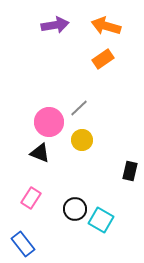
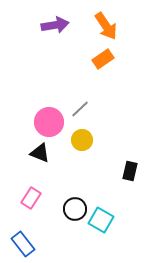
orange arrow: rotated 140 degrees counterclockwise
gray line: moved 1 px right, 1 px down
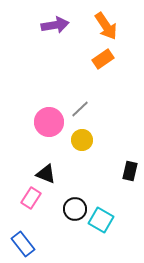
black triangle: moved 6 px right, 21 px down
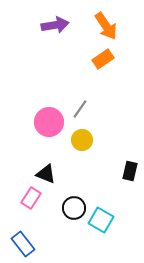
gray line: rotated 12 degrees counterclockwise
black circle: moved 1 px left, 1 px up
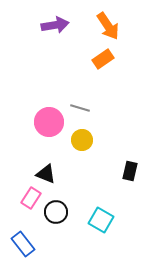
orange arrow: moved 2 px right
gray line: moved 1 px up; rotated 72 degrees clockwise
black circle: moved 18 px left, 4 px down
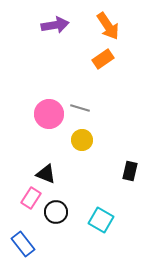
pink circle: moved 8 px up
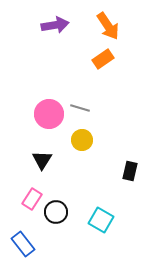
black triangle: moved 4 px left, 14 px up; rotated 40 degrees clockwise
pink rectangle: moved 1 px right, 1 px down
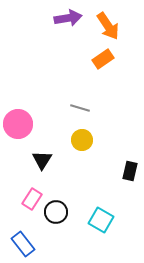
purple arrow: moved 13 px right, 7 px up
pink circle: moved 31 px left, 10 px down
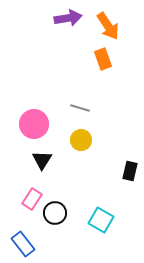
orange rectangle: rotated 75 degrees counterclockwise
pink circle: moved 16 px right
yellow circle: moved 1 px left
black circle: moved 1 px left, 1 px down
